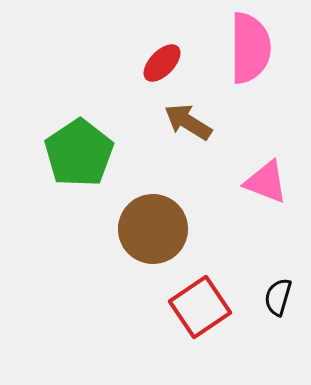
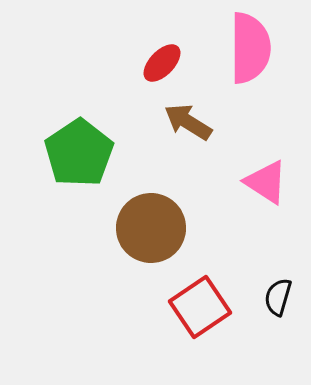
pink triangle: rotated 12 degrees clockwise
brown circle: moved 2 px left, 1 px up
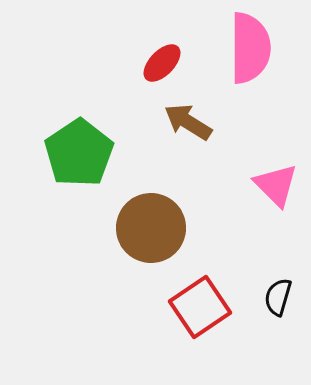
pink triangle: moved 10 px right, 3 px down; rotated 12 degrees clockwise
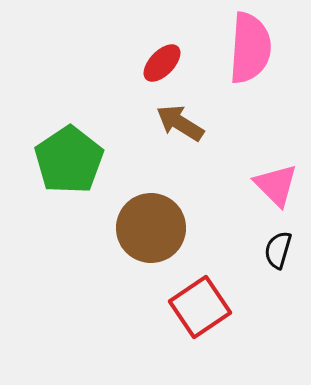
pink semicircle: rotated 4 degrees clockwise
brown arrow: moved 8 px left, 1 px down
green pentagon: moved 10 px left, 7 px down
black semicircle: moved 47 px up
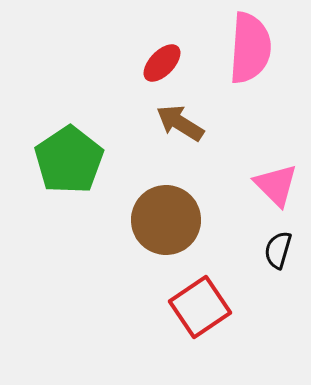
brown circle: moved 15 px right, 8 px up
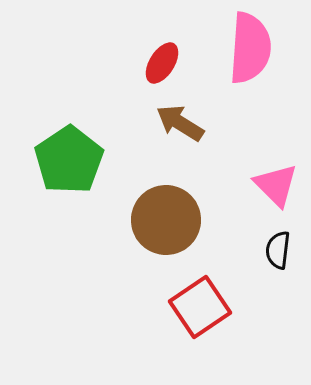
red ellipse: rotated 12 degrees counterclockwise
black semicircle: rotated 9 degrees counterclockwise
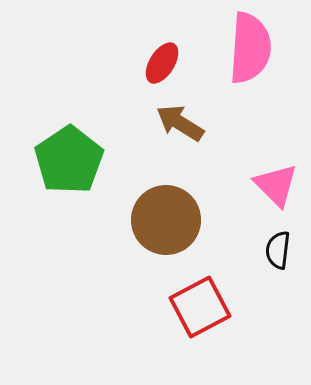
red square: rotated 6 degrees clockwise
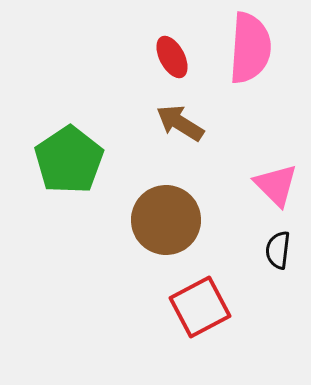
red ellipse: moved 10 px right, 6 px up; rotated 60 degrees counterclockwise
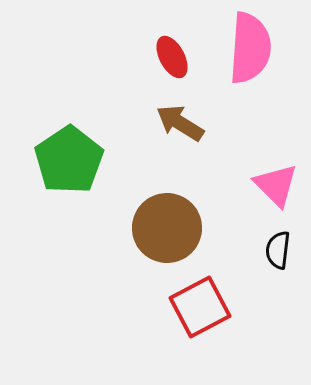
brown circle: moved 1 px right, 8 px down
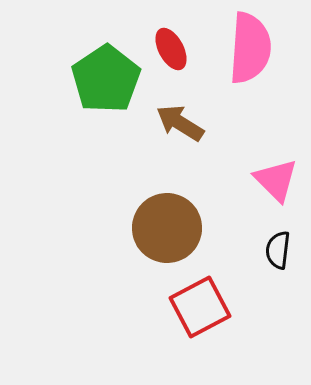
red ellipse: moved 1 px left, 8 px up
green pentagon: moved 37 px right, 81 px up
pink triangle: moved 5 px up
